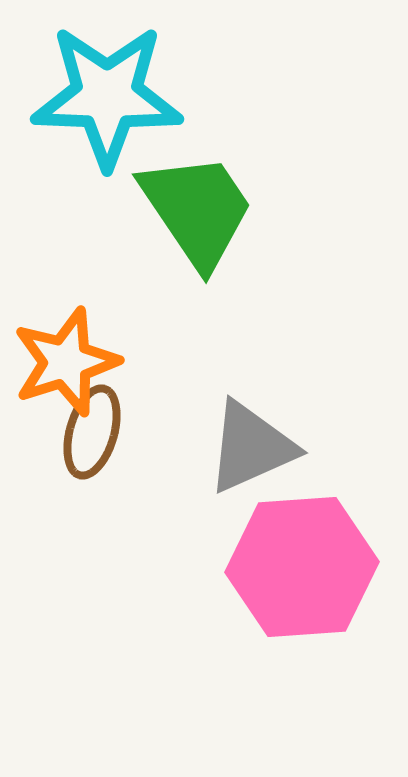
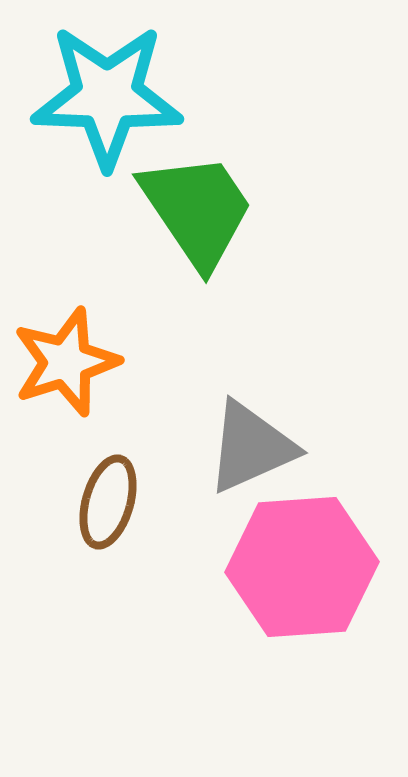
brown ellipse: moved 16 px right, 70 px down
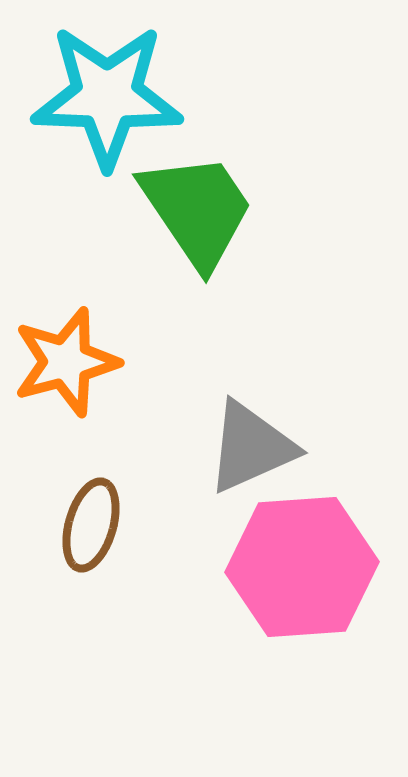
orange star: rotated 3 degrees clockwise
brown ellipse: moved 17 px left, 23 px down
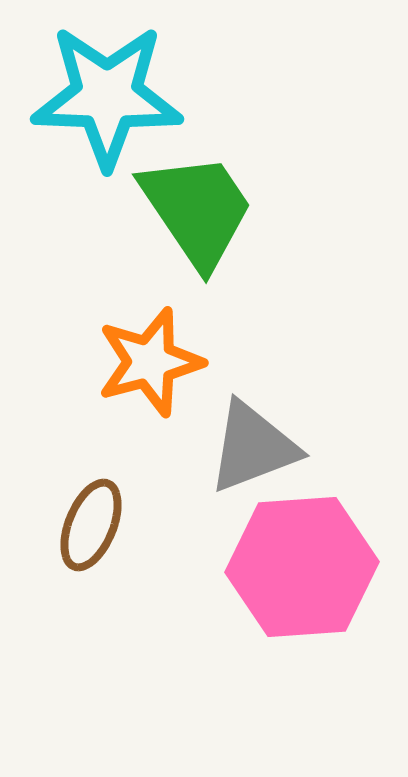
orange star: moved 84 px right
gray triangle: moved 2 px right; rotated 3 degrees clockwise
brown ellipse: rotated 6 degrees clockwise
